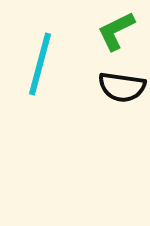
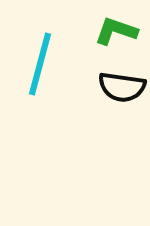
green L-shape: rotated 45 degrees clockwise
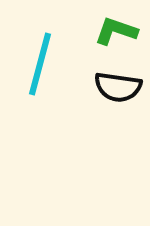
black semicircle: moved 4 px left
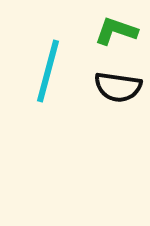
cyan line: moved 8 px right, 7 px down
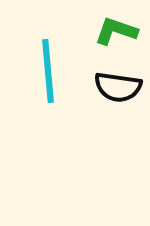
cyan line: rotated 20 degrees counterclockwise
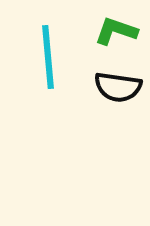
cyan line: moved 14 px up
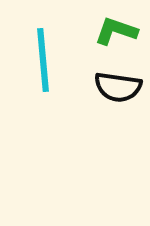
cyan line: moved 5 px left, 3 px down
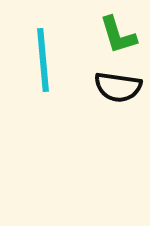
green L-shape: moved 2 px right, 4 px down; rotated 126 degrees counterclockwise
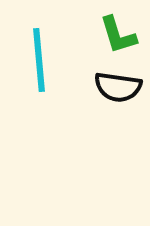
cyan line: moved 4 px left
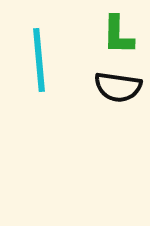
green L-shape: rotated 18 degrees clockwise
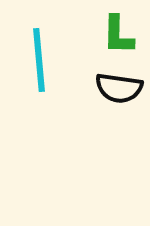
black semicircle: moved 1 px right, 1 px down
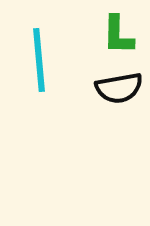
black semicircle: rotated 18 degrees counterclockwise
